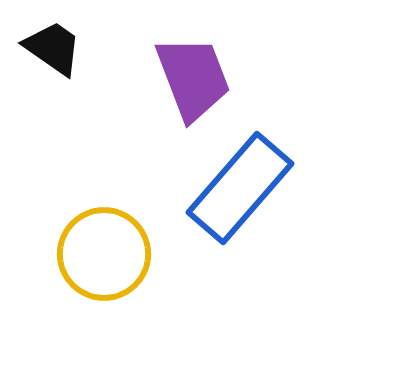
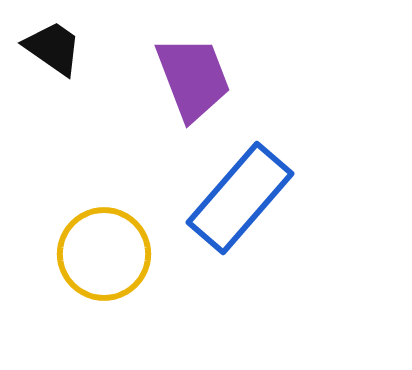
blue rectangle: moved 10 px down
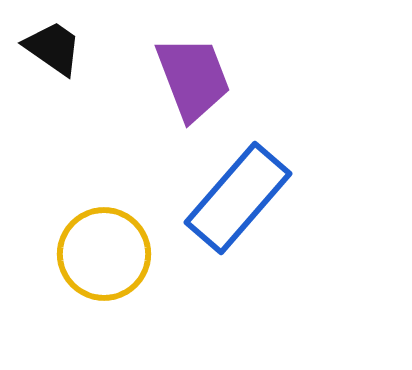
blue rectangle: moved 2 px left
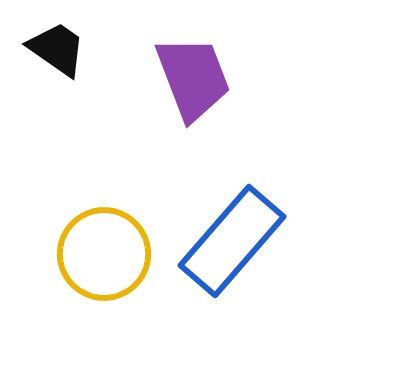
black trapezoid: moved 4 px right, 1 px down
blue rectangle: moved 6 px left, 43 px down
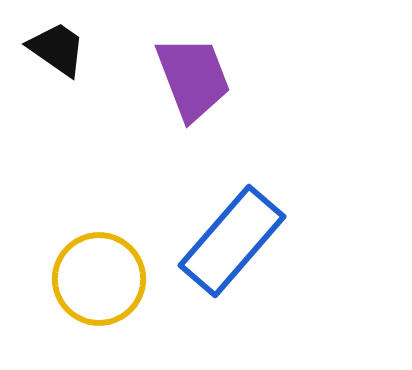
yellow circle: moved 5 px left, 25 px down
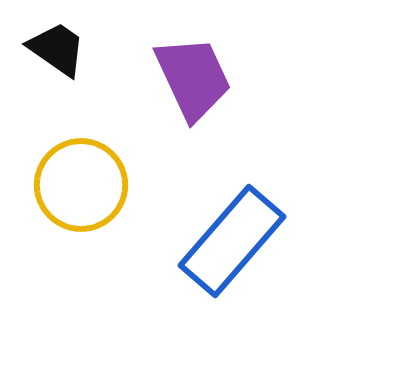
purple trapezoid: rotated 4 degrees counterclockwise
yellow circle: moved 18 px left, 94 px up
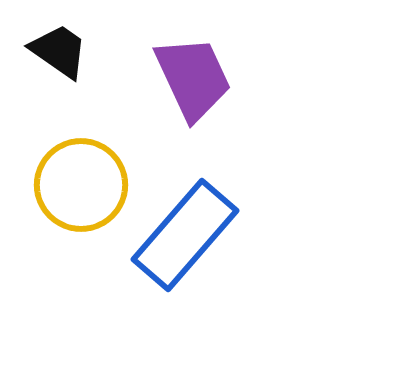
black trapezoid: moved 2 px right, 2 px down
blue rectangle: moved 47 px left, 6 px up
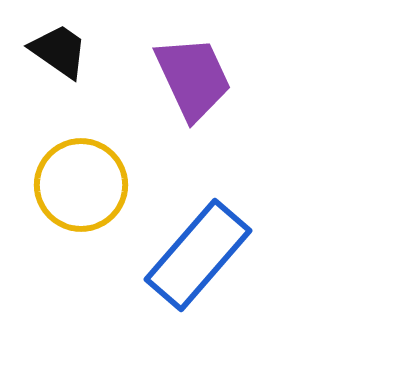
blue rectangle: moved 13 px right, 20 px down
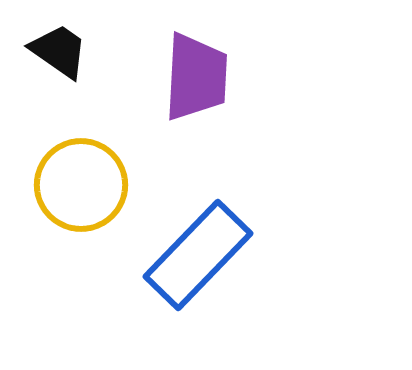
purple trapezoid: moved 3 px right, 1 px up; rotated 28 degrees clockwise
blue rectangle: rotated 3 degrees clockwise
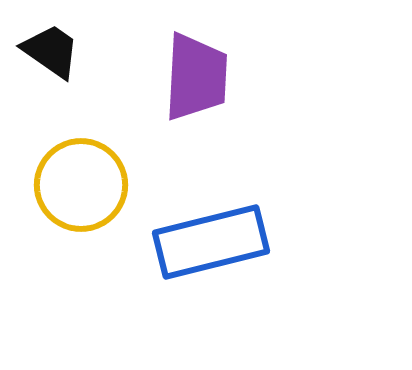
black trapezoid: moved 8 px left
blue rectangle: moved 13 px right, 13 px up; rotated 32 degrees clockwise
